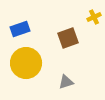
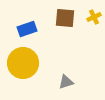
blue rectangle: moved 7 px right
brown square: moved 3 px left, 20 px up; rotated 25 degrees clockwise
yellow circle: moved 3 px left
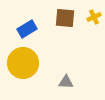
blue rectangle: rotated 12 degrees counterclockwise
gray triangle: rotated 21 degrees clockwise
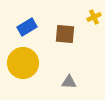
brown square: moved 16 px down
blue rectangle: moved 2 px up
gray triangle: moved 3 px right
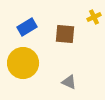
gray triangle: rotated 21 degrees clockwise
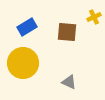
brown square: moved 2 px right, 2 px up
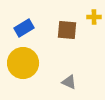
yellow cross: rotated 24 degrees clockwise
blue rectangle: moved 3 px left, 1 px down
brown square: moved 2 px up
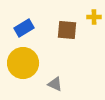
gray triangle: moved 14 px left, 2 px down
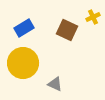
yellow cross: moved 1 px left; rotated 24 degrees counterclockwise
brown square: rotated 20 degrees clockwise
